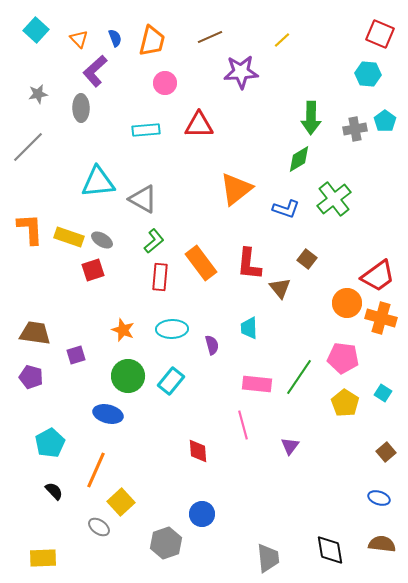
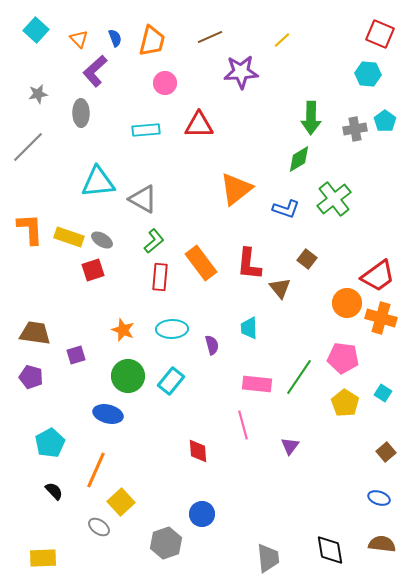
gray ellipse at (81, 108): moved 5 px down
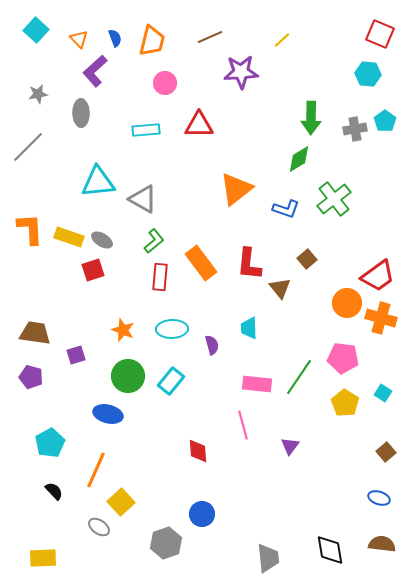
brown square at (307, 259): rotated 12 degrees clockwise
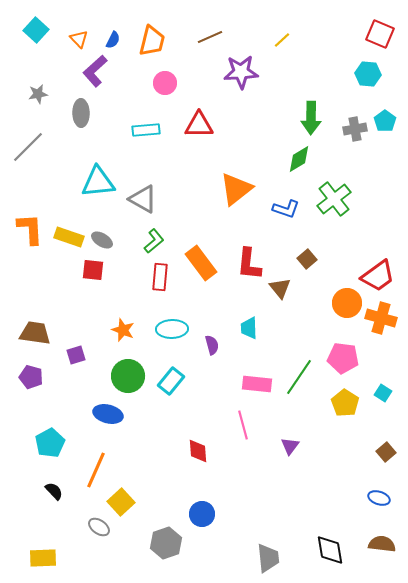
blue semicircle at (115, 38): moved 2 px left, 2 px down; rotated 48 degrees clockwise
red square at (93, 270): rotated 25 degrees clockwise
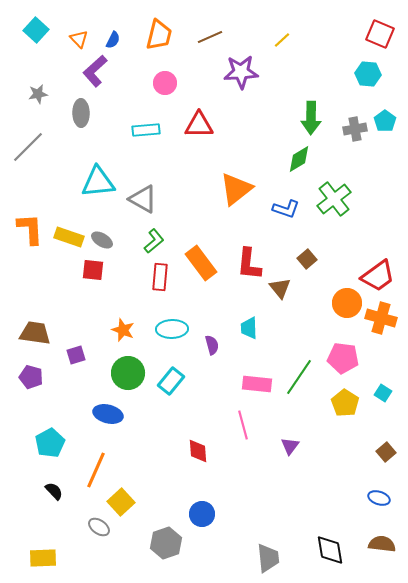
orange trapezoid at (152, 41): moved 7 px right, 6 px up
green circle at (128, 376): moved 3 px up
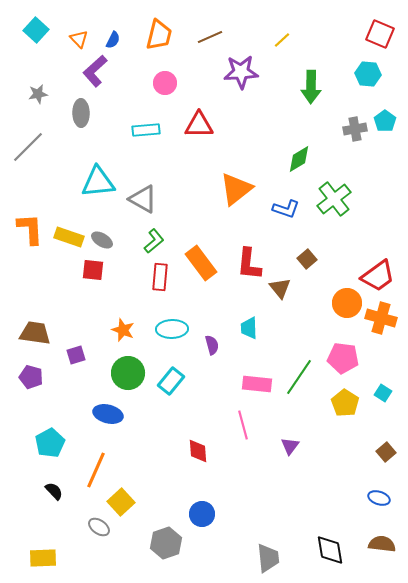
green arrow at (311, 118): moved 31 px up
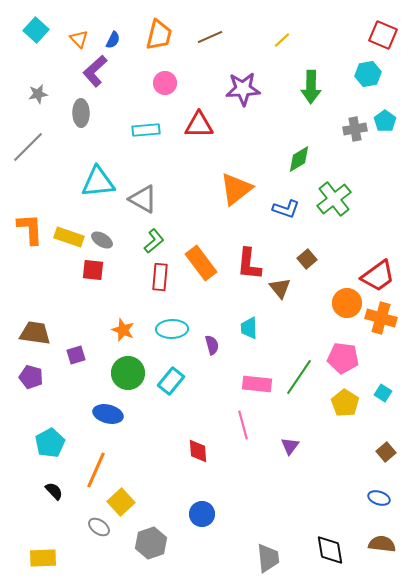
red square at (380, 34): moved 3 px right, 1 px down
purple star at (241, 72): moved 2 px right, 17 px down
cyan hexagon at (368, 74): rotated 15 degrees counterclockwise
gray hexagon at (166, 543): moved 15 px left
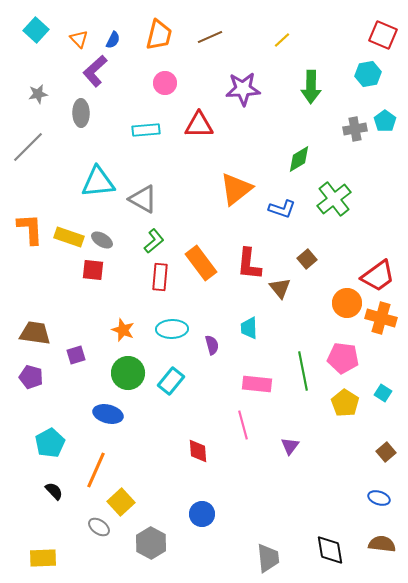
blue L-shape at (286, 209): moved 4 px left
green line at (299, 377): moved 4 px right, 6 px up; rotated 45 degrees counterclockwise
gray hexagon at (151, 543): rotated 12 degrees counterclockwise
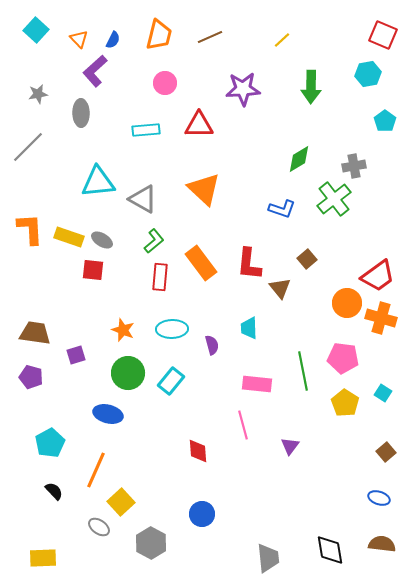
gray cross at (355, 129): moved 1 px left, 37 px down
orange triangle at (236, 189): moved 32 px left; rotated 39 degrees counterclockwise
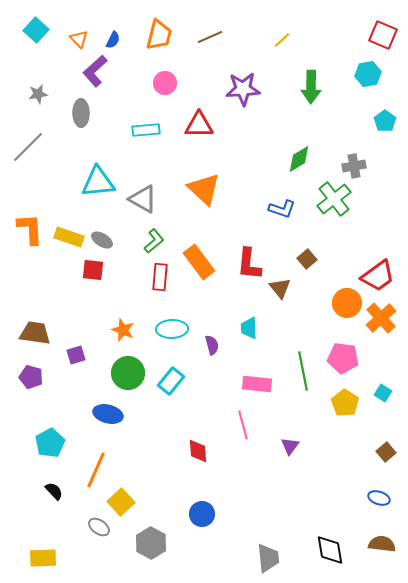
orange rectangle at (201, 263): moved 2 px left, 1 px up
orange cross at (381, 318): rotated 32 degrees clockwise
